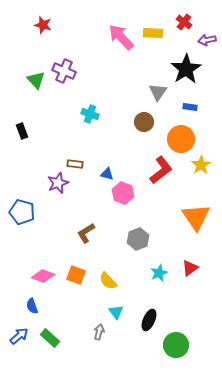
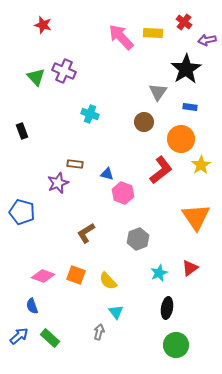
green triangle: moved 3 px up
black ellipse: moved 18 px right, 12 px up; rotated 15 degrees counterclockwise
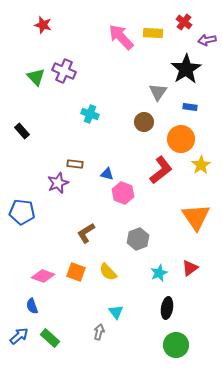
black rectangle: rotated 21 degrees counterclockwise
blue pentagon: rotated 10 degrees counterclockwise
orange square: moved 3 px up
yellow semicircle: moved 9 px up
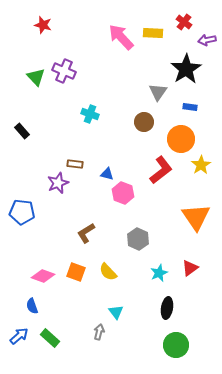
gray hexagon: rotated 15 degrees counterclockwise
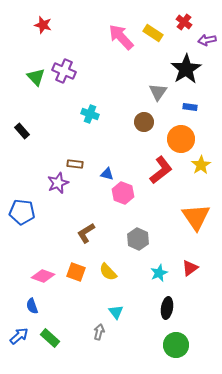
yellow rectangle: rotated 30 degrees clockwise
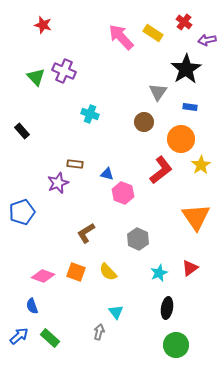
blue pentagon: rotated 25 degrees counterclockwise
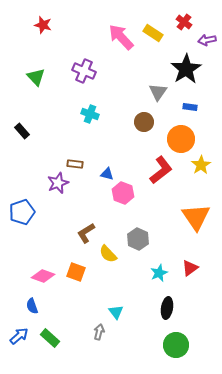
purple cross: moved 20 px right
yellow semicircle: moved 18 px up
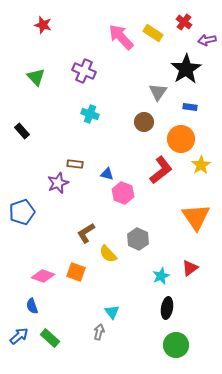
cyan star: moved 2 px right, 3 px down
cyan triangle: moved 4 px left
